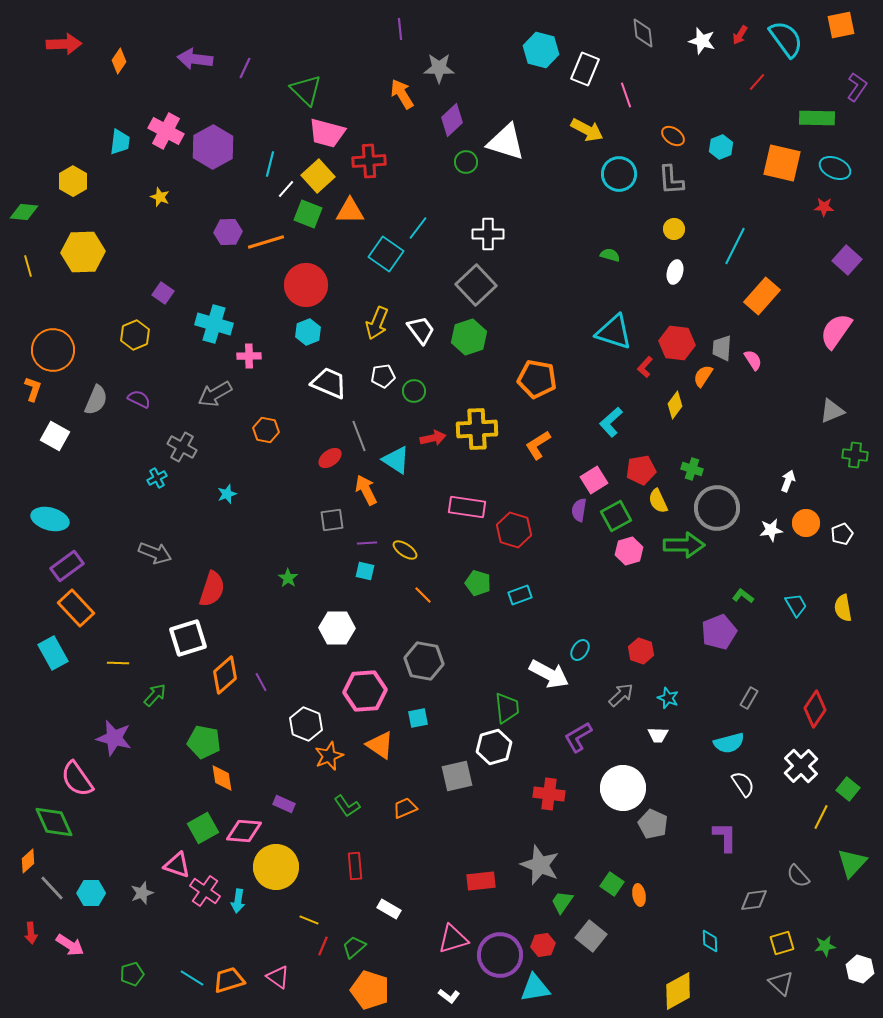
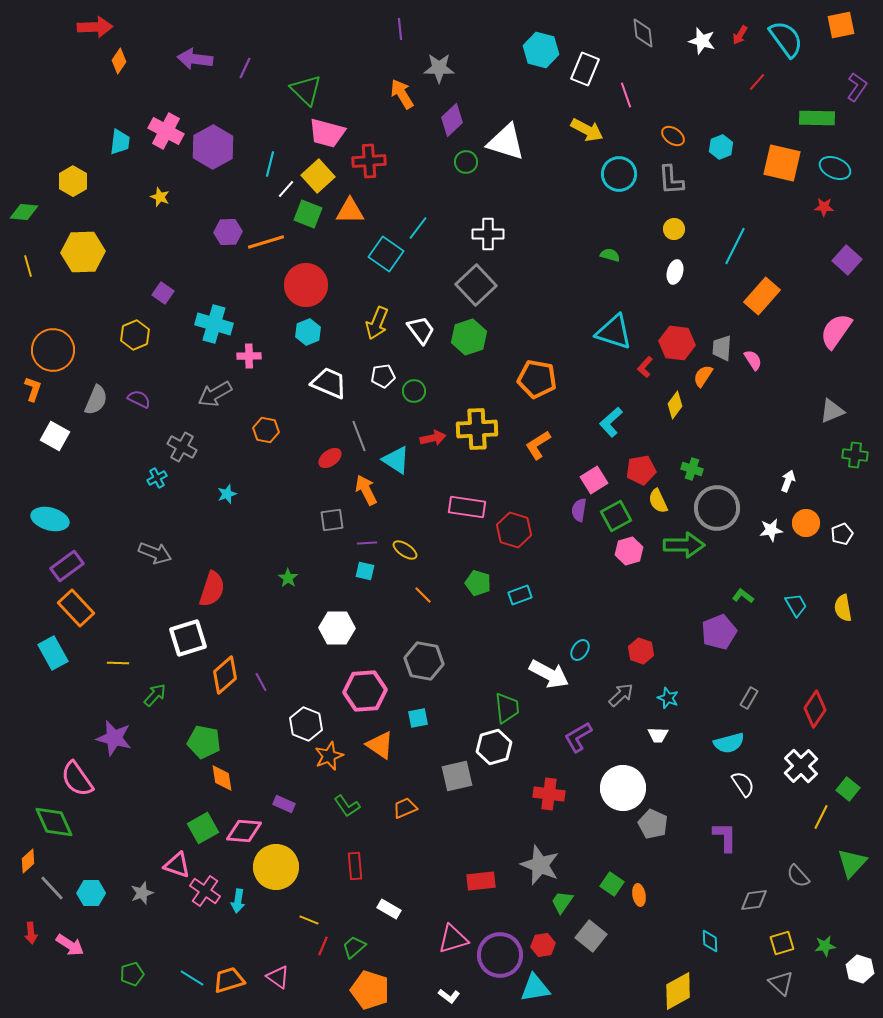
red arrow at (64, 44): moved 31 px right, 17 px up
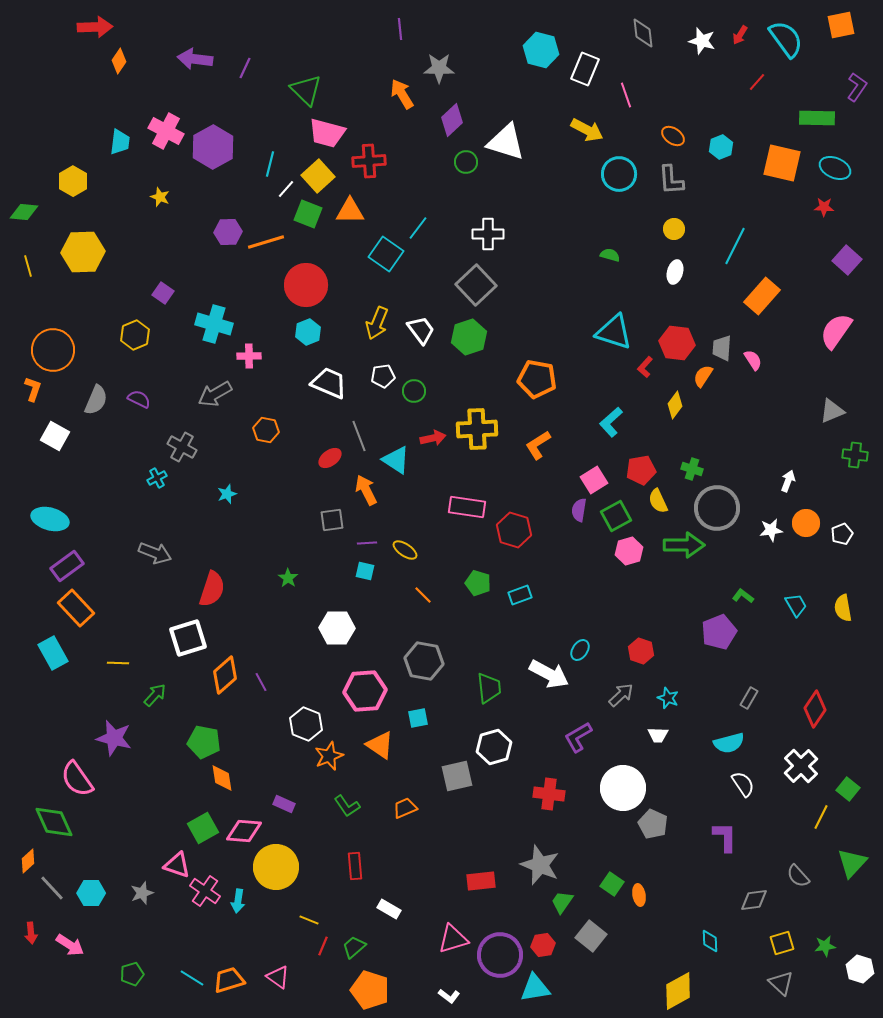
green trapezoid at (507, 708): moved 18 px left, 20 px up
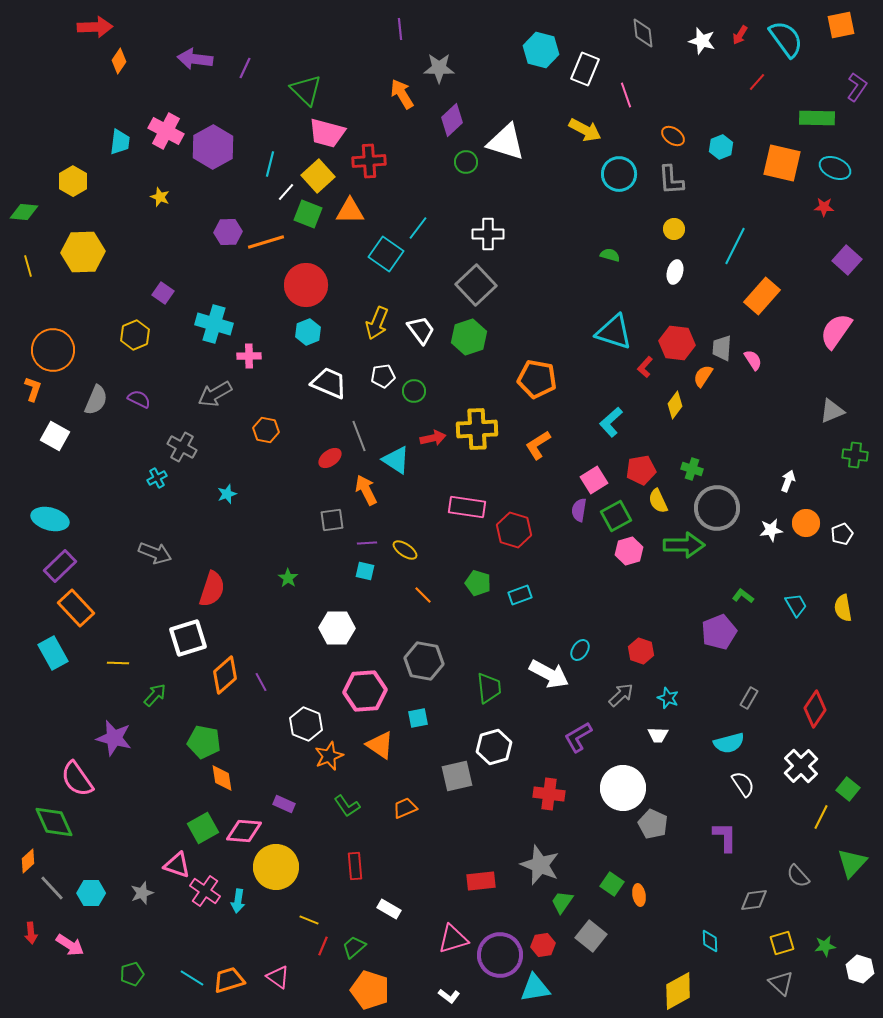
yellow arrow at (587, 130): moved 2 px left
white line at (286, 189): moved 3 px down
purple rectangle at (67, 566): moved 7 px left; rotated 8 degrees counterclockwise
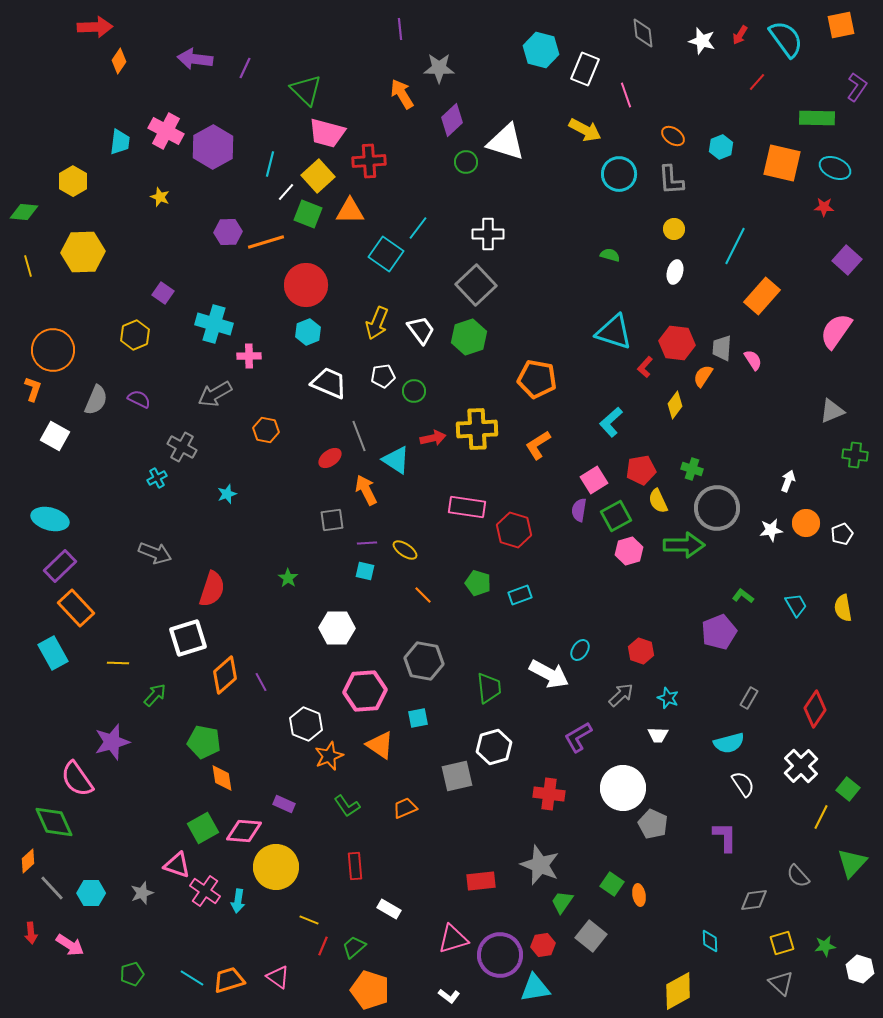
purple star at (114, 738): moved 2 px left, 4 px down; rotated 30 degrees counterclockwise
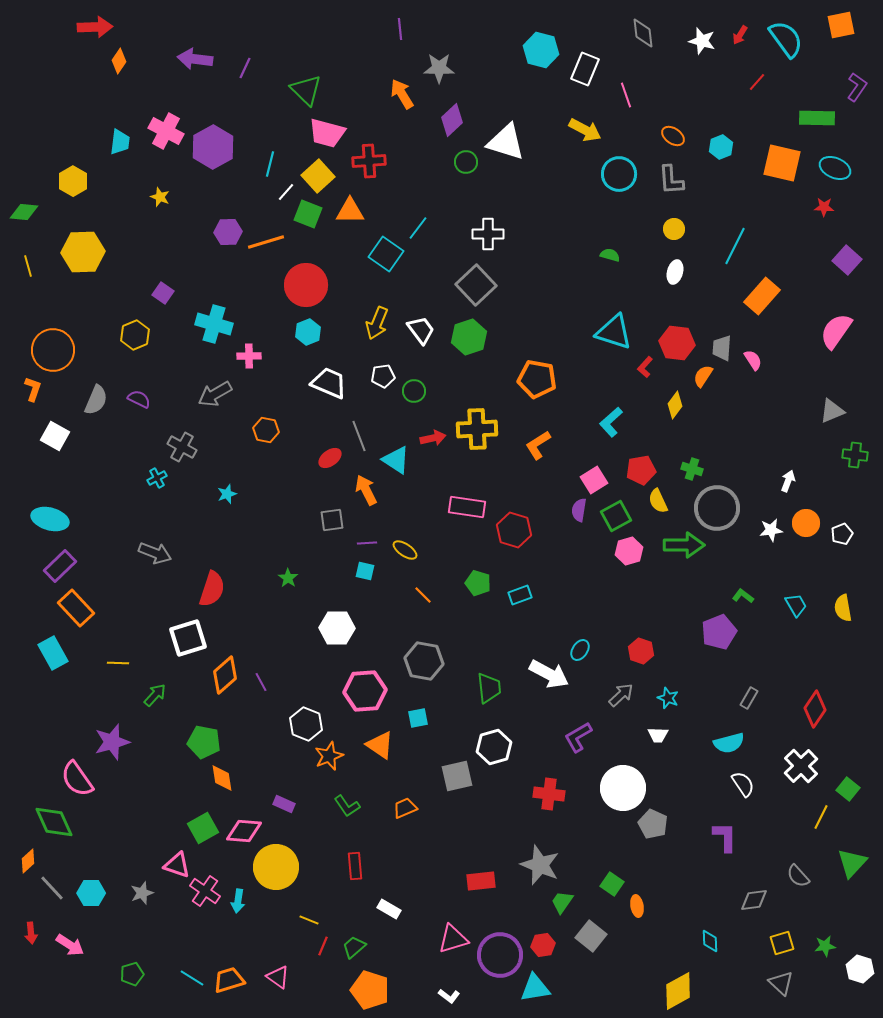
orange ellipse at (639, 895): moved 2 px left, 11 px down
